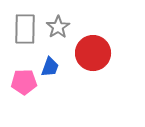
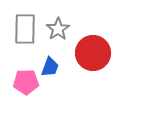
gray star: moved 2 px down
pink pentagon: moved 2 px right
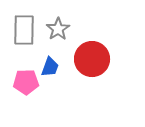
gray rectangle: moved 1 px left, 1 px down
red circle: moved 1 px left, 6 px down
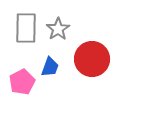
gray rectangle: moved 2 px right, 2 px up
pink pentagon: moved 4 px left; rotated 25 degrees counterclockwise
